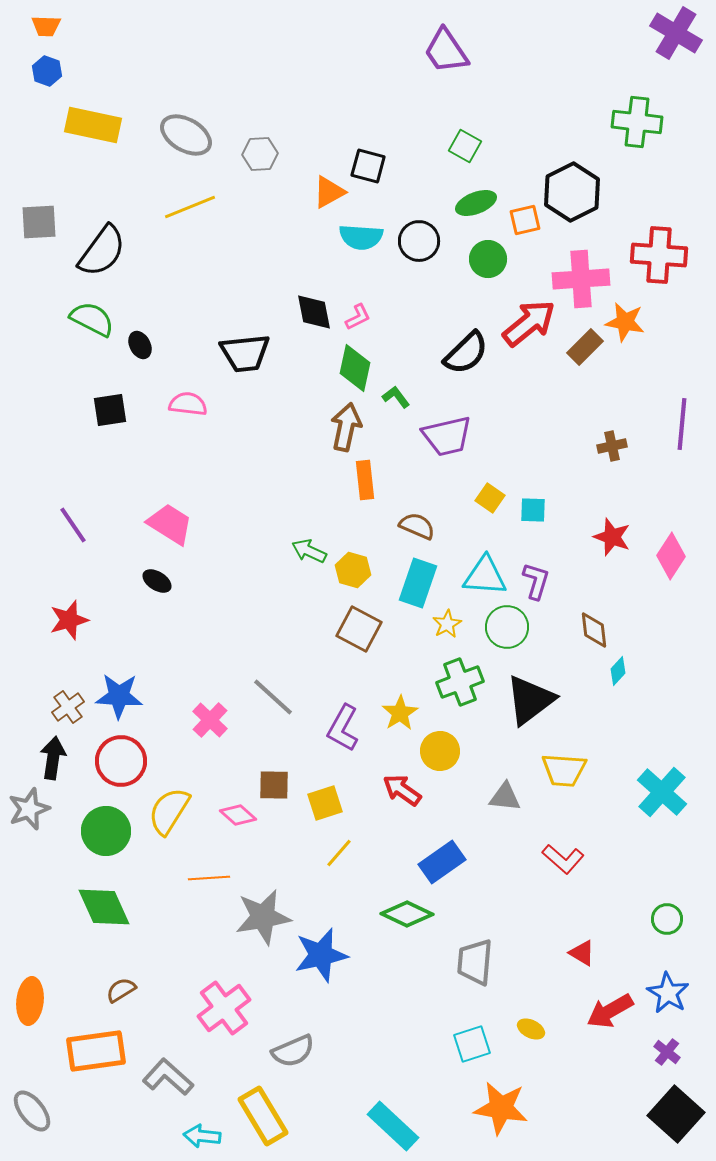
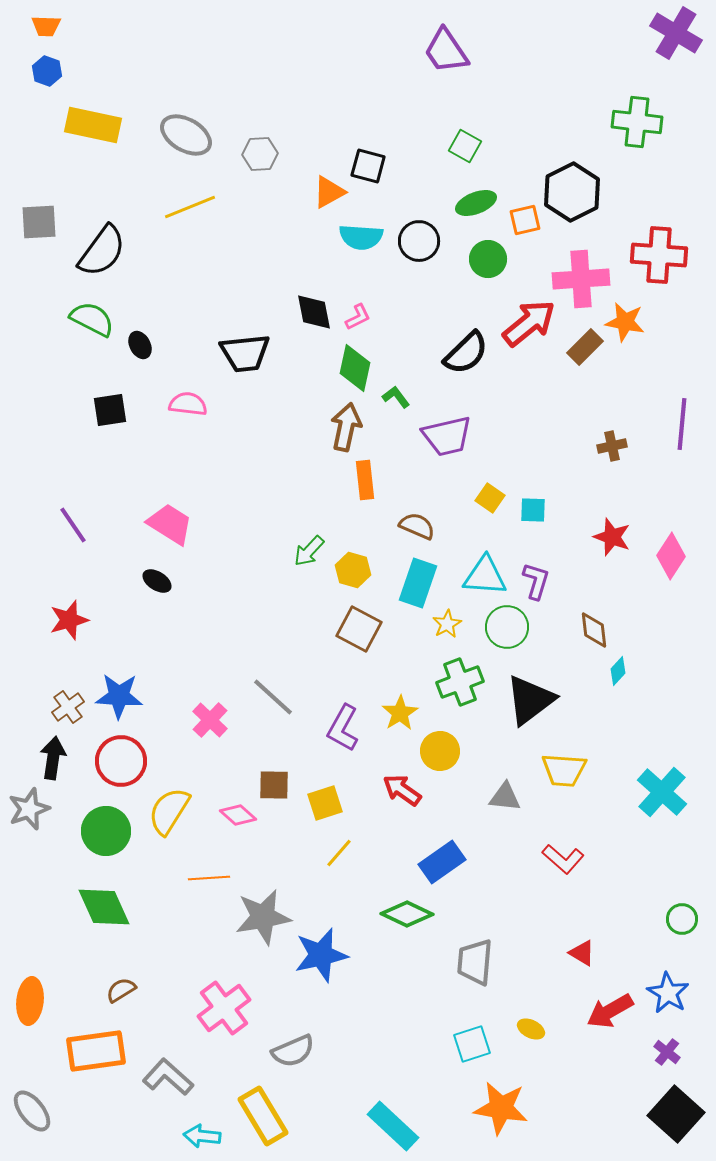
green arrow at (309, 551): rotated 72 degrees counterclockwise
green circle at (667, 919): moved 15 px right
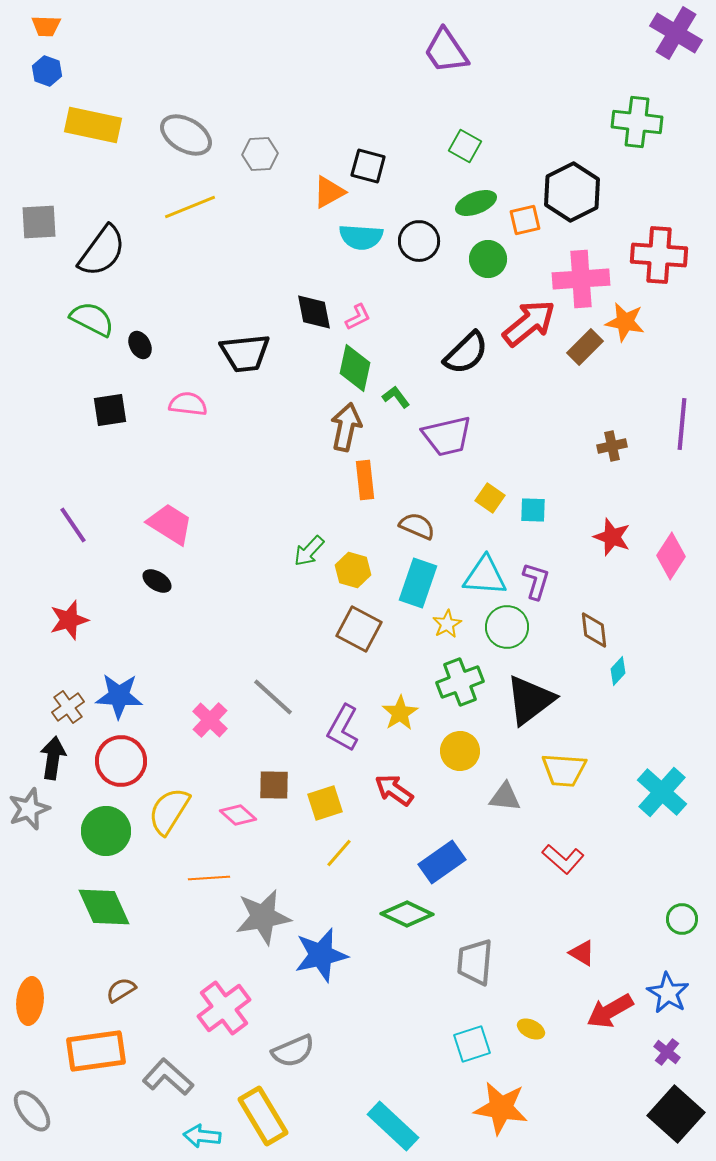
yellow circle at (440, 751): moved 20 px right
red arrow at (402, 790): moved 8 px left
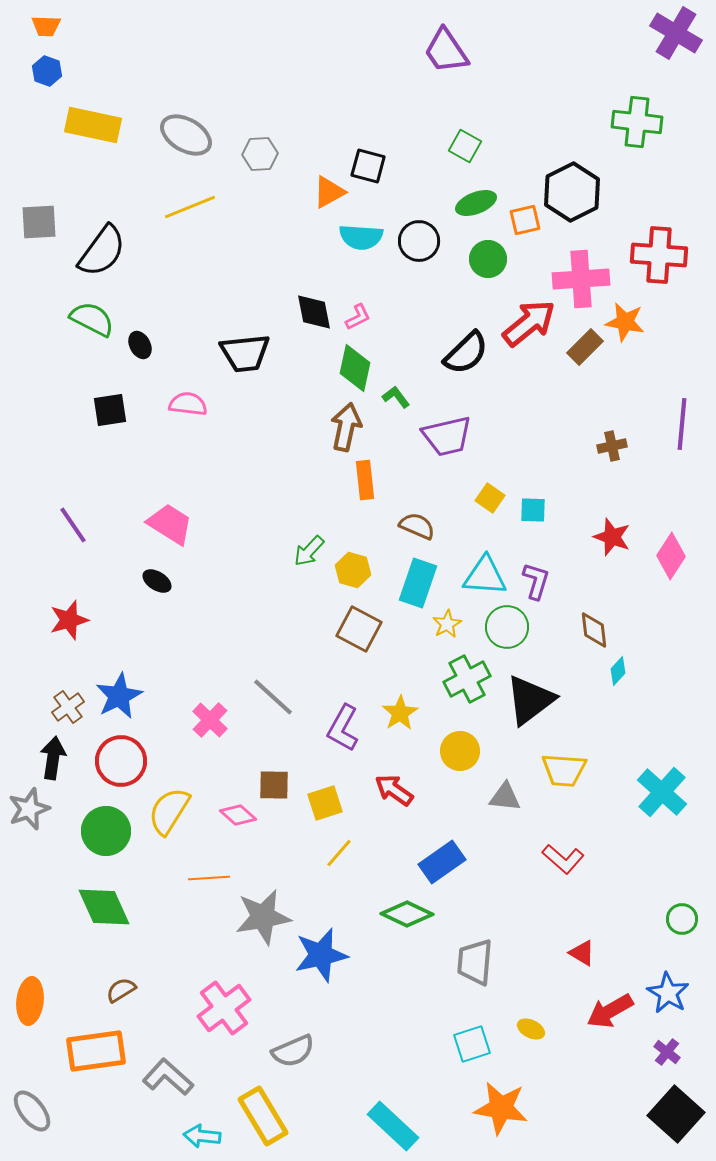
green cross at (460, 682): moved 7 px right, 3 px up; rotated 6 degrees counterclockwise
blue star at (119, 696): rotated 30 degrees counterclockwise
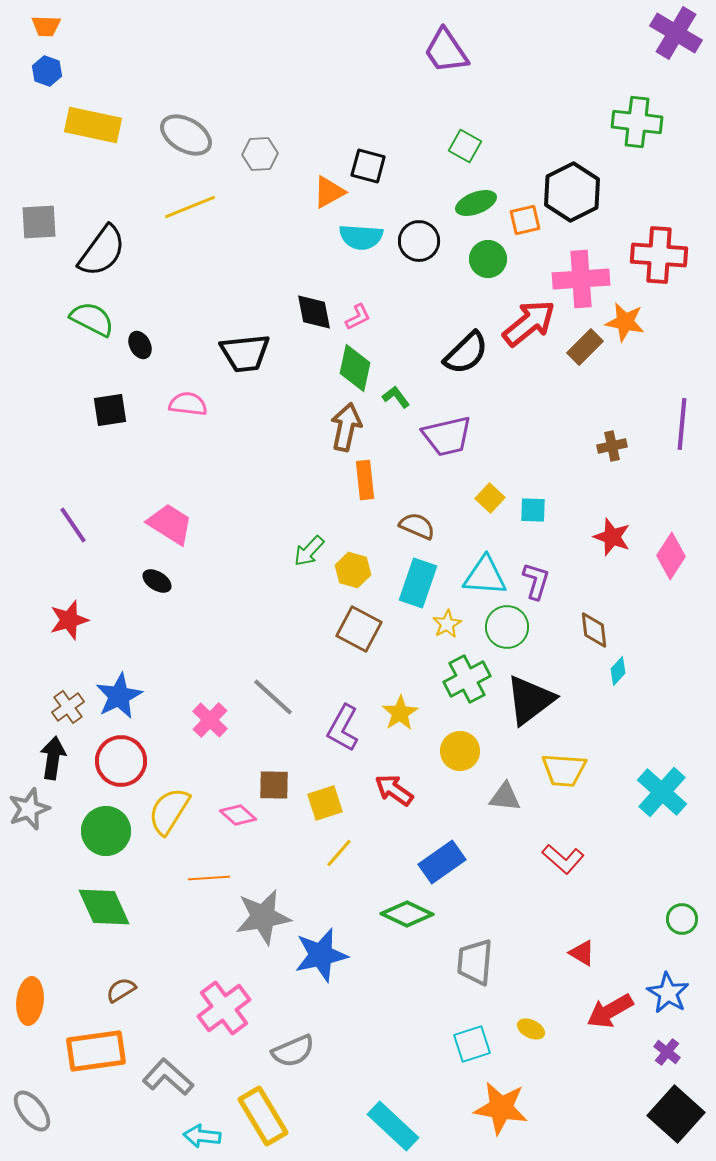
yellow square at (490, 498): rotated 8 degrees clockwise
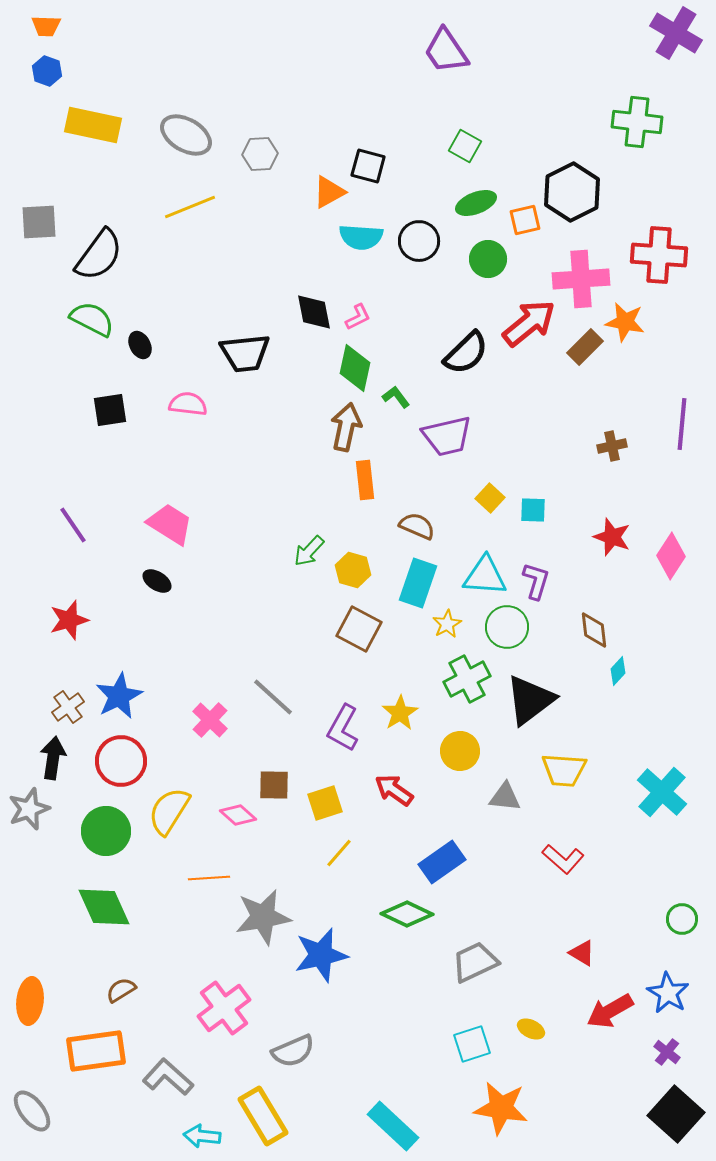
black semicircle at (102, 251): moved 3 px left, 4 px down
gray trapezoid at (475, 962): rotated 60 degrees clockwise
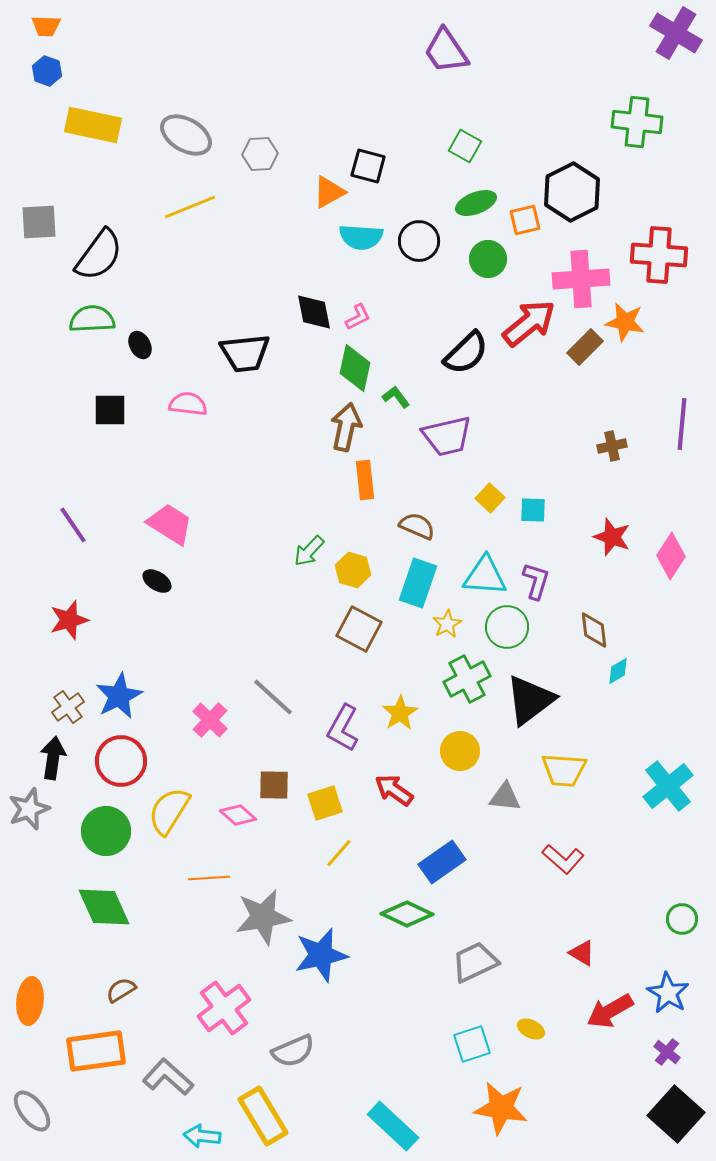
green semicircle at (92, 319): rotated 30 degrees counterclockwise
black square at (110, 410): rotated 9 degrees clockwise
cyan diamond at (618, 671): rotated 16 degrees clockwise
cyan cross at (662, 792): moved 6 px right, 6 px up; rotated 9 degrees clockwise
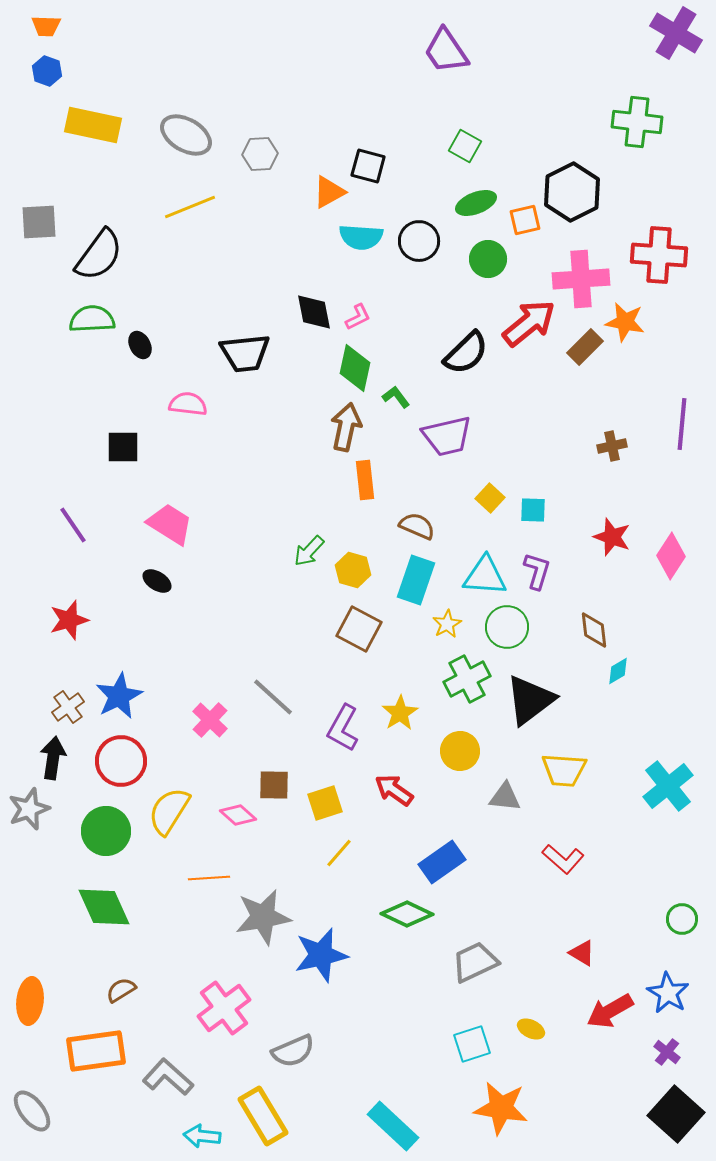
black square at (110, 410): moved 13 px right, 37 px down
purple L-shape at (536, 581): moved 1 px right, 10 px up
cyan rectangle at (418, 583): moved 2 px left, 3 px up
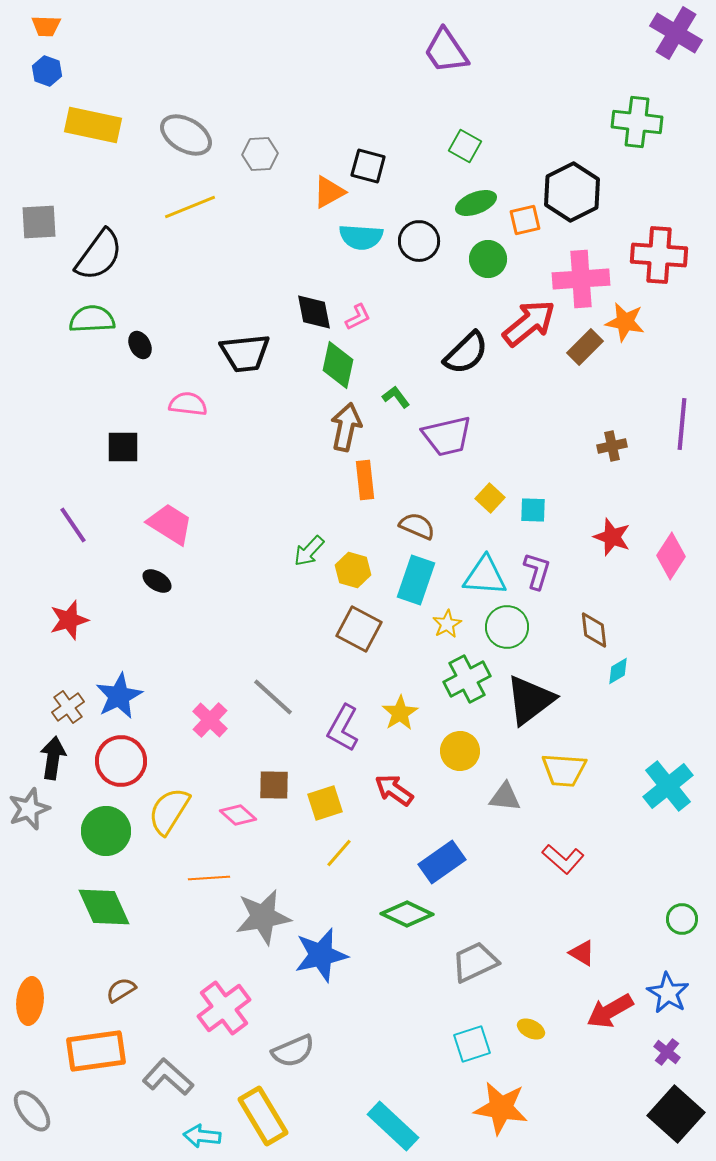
green diamond at (355, 368): moved 17 px left, 3 px up
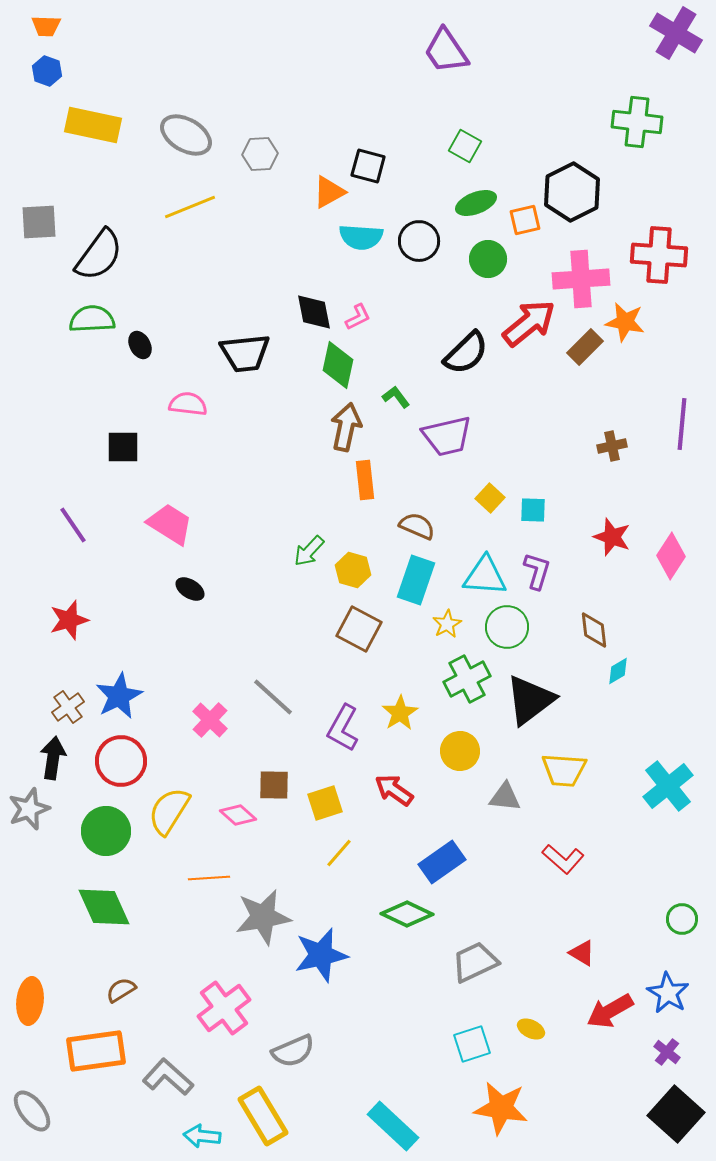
black ellipse at (157, 581): moved 33 px right, 8 px down
